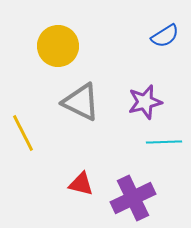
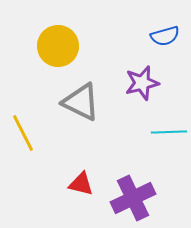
blue semicircle: rotated 16 degrees clockwise
purple star: moved 3 px left, 19 px up
cyan line: moved 5 px right, 10 px up
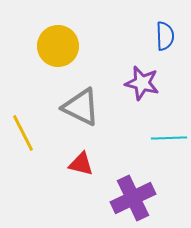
blue semicircle: rotated 76 degrees counterclockwise
purple star: rotated 28 degrees clockwise
gray triangle: moved 5 px down
cyan line: moved 6 px down
red triangle: moved 20 px up
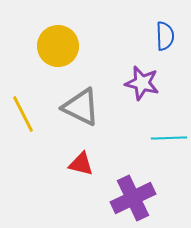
yellow line: moved 19 px up
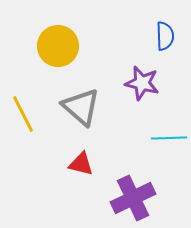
gray triangle: rotated 15 degrees clockwise
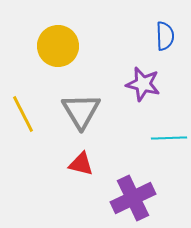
purple star: moved 1 px right, 1 px down
gray triangle: moved 4 px down; rotated 18 degrees clockwise
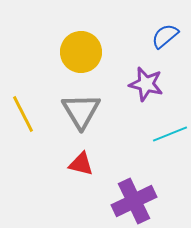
blue semicircle: rotated 128 degrees counterclockwise
yellow circle: moved 23 px right, 6 px down
purple star: moved 3 px right
cyan line: moved 1 px right, 4 px up; rotated 20 degrees counterclockwise
purple cross: moved 1 px right, 3 px down
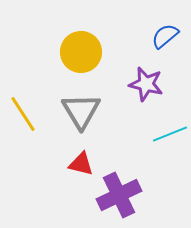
yellow line: rotated 6 degrees counterclockwise
purple cross: moved 15 px left, 6 px up
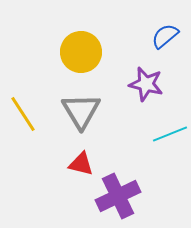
purple cross: moved 1 px left, 1 px down
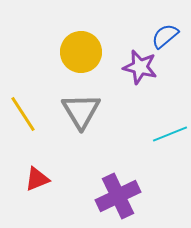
purple star: moved 6 px left, 17 px up
red triangle: moved 44 px left, 15 px down; rotated 36 degrees counterclockwise
